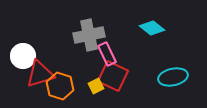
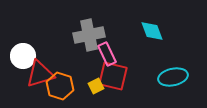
cyan diamond: moved 3 px down; rotated 30 degrees clockwise
red square: rotated 12 degrees counterclockwise
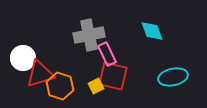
white circle: moved 2 px down
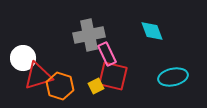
red triangle: moved 2 px left, 2 px down
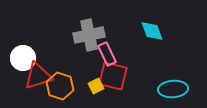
cyan ellipse: moved 12 px down; rotated 8 degrees clockwise
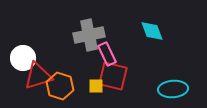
yellow square: rotated 28 degrees clockwise
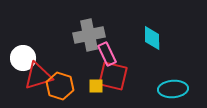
cyan diamond: moved 7 px down; rotated 20 degrees clockwise
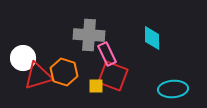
gray cross: rotated 16 degrees clockwise
red square: rotated 8 degrees clockwise
orange hexagon: moved 4 px right, 14 px up
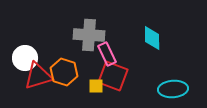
white circle: moved 2 px right
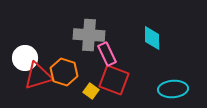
red square: moved 1 px right, 4 px down
yellow square: moved 5 px left, 5 px down; rotated 35 degrees clockwise
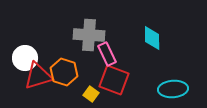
yellow square: moved 3 px down
